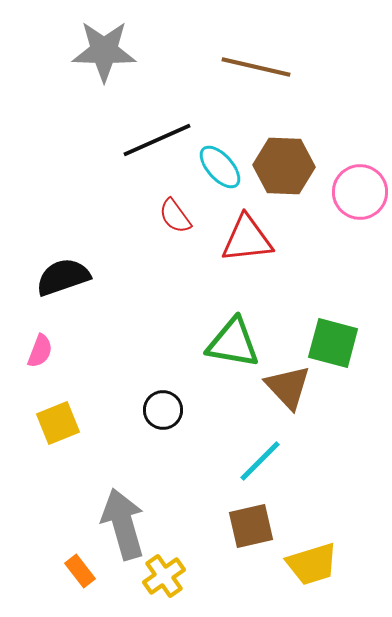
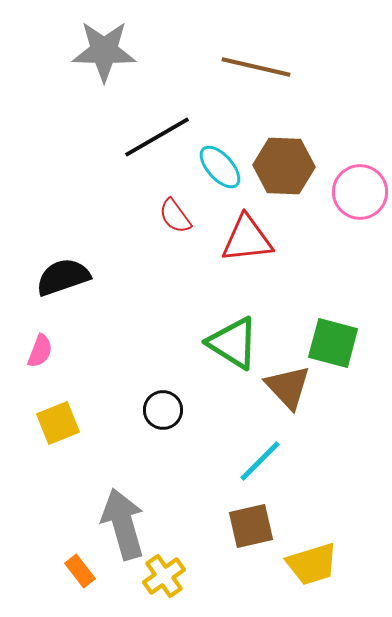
black line: moved 3 px up; rotated 6 degrees counterclockwise
green triangle: rotated 22 degrees clockwise
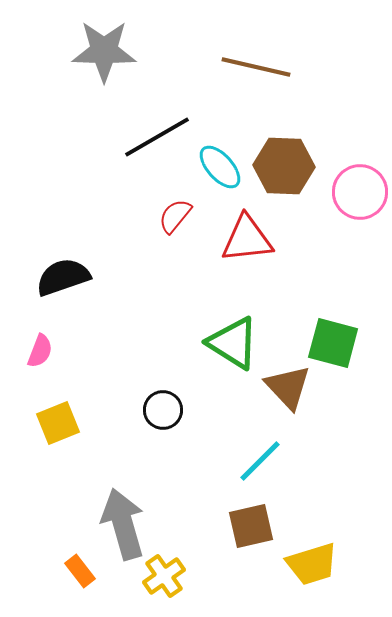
red semicircle: rotated 75 degrees clockwise
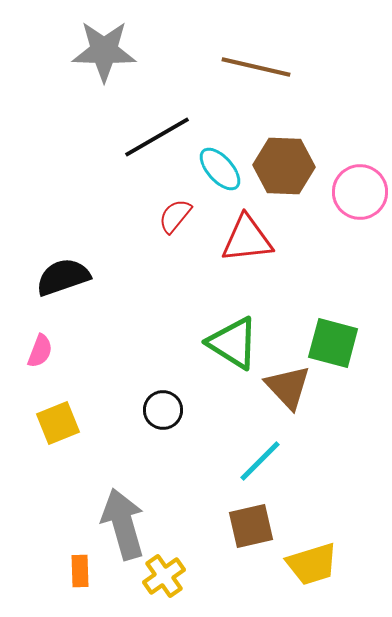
cyan ellipse: moved 2 px down
orange rectangle: rotated 36 degrees clockwise
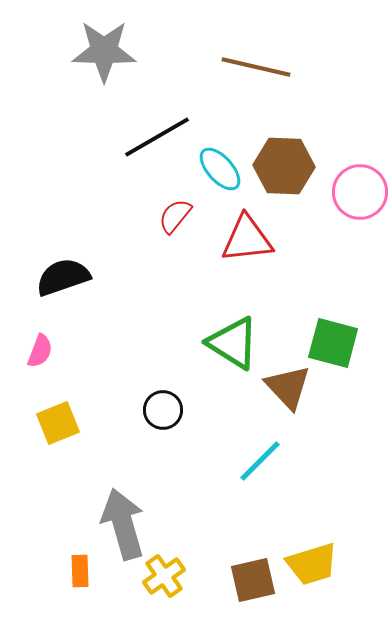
brown square: moved 2 px right, 54 px down
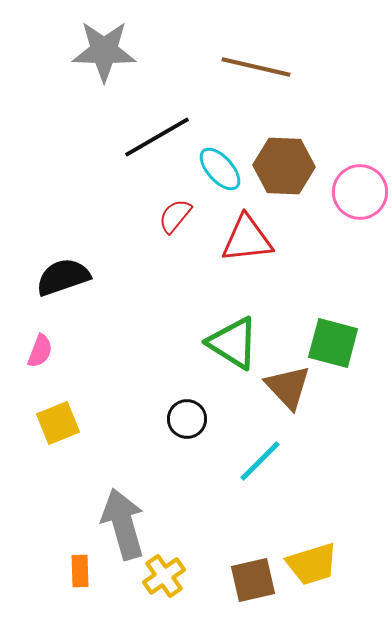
black circle: moved 24 px right, 9 px down
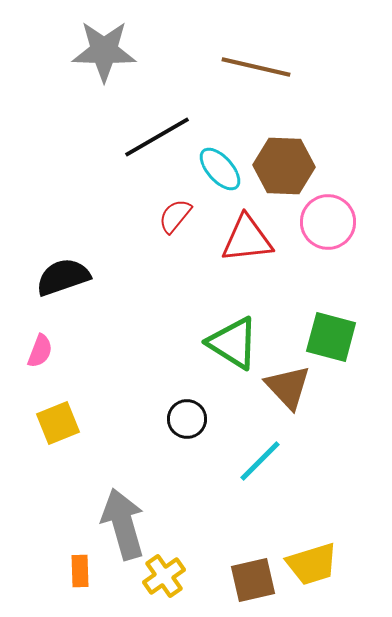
pink circle: moved 32 px left, 30 px down
green square: moved 2 px left, 6 px up
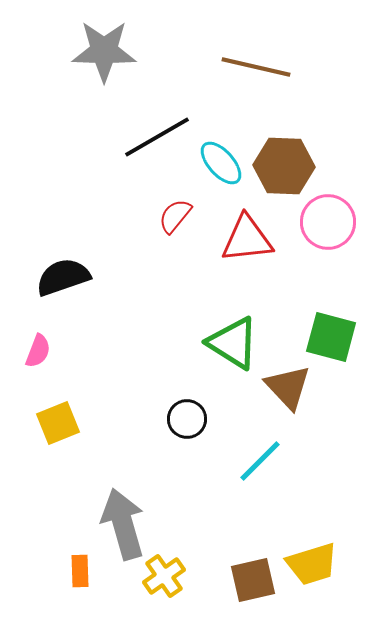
cyan ellipse: moved 1 px right, 6 px up
pink semicircle: moved 2 px left
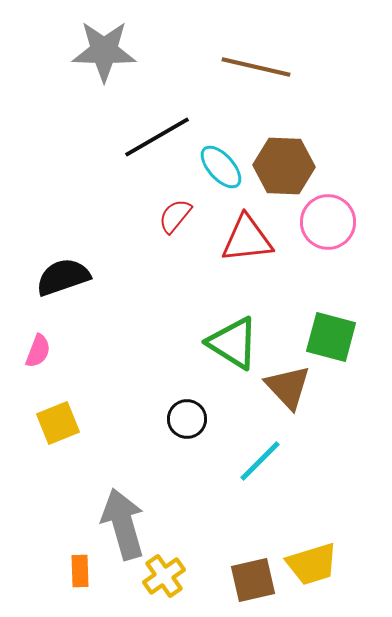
cyan ellipse: moved 4 px down
